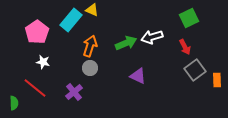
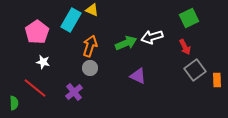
cyan rectangle: rotated 10 degrees counterclockwise
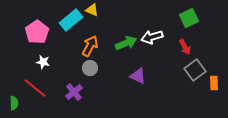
cyan rectangle: rotated 20 degrees clockwise
orange arrow: rotated 10 degrees clockwise
orange rectangle: moved 3 px left, 3 px down
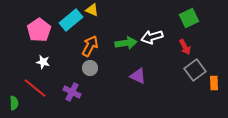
pink pentagon: moved 2 px right, 2 px up
green arrow: rotated 15 degrees clockwise
purple cross: moved 2 px left; rotated 24 degrees counterclockwise
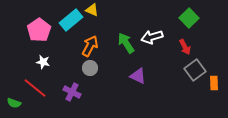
green square: rotated 18 degrees counterclockwise
green arrow: rotated 115 degrees counterclockwise
green semicircle: rotated 112 degrees clockwise
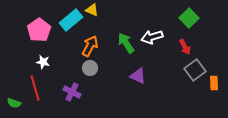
red line: rotated 35 degrees clockwise
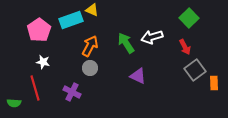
cyan rectangle: rotated 20 degrees clockwise
green semicircle: rotated 16 degrees counterclockwise
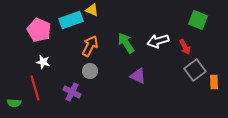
green square: moved 9 px right, 2 px down; rotated 24 degrees counterclockwise
pink pentagon: rotated 15 degrees counterclockwise
white arrow: moved 6 px right, 4 px down
gray circle: moved 3 px down
orange rectangle: moved 1 px up
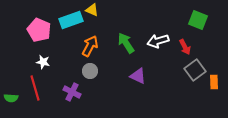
green semicircle: moved 3 px left, 5 px up
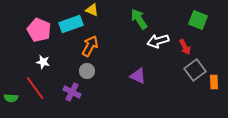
cyan rectangle: moved 4 px down
green arrow: moved 13 px right, 24 px up
gray circle: moved 3 px left
red line: rotated 20 degrees counterclockwise
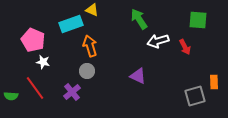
green square: rotated 18 degrees counterclockwise
pink pentagon: moved 6 px left, 10 px down
orange arrow: rotated 45 degrees counterclockwise
gray square: moved 26 px down; rotated 20 degrees clockwise
purple cross: rotated 24 degrees clockwise
green semicircle: moved 2 px up
